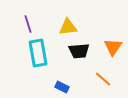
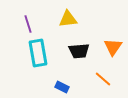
yellow triangle: moved 8 px up
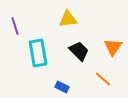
purple line: moved 13 px left, 2 px down
black trapezoid: rotated 130 degrees counterclockwise
